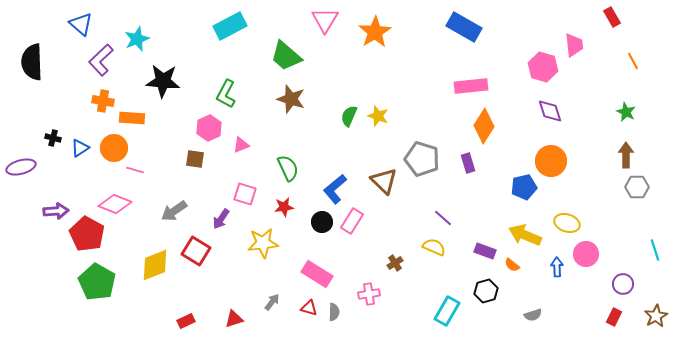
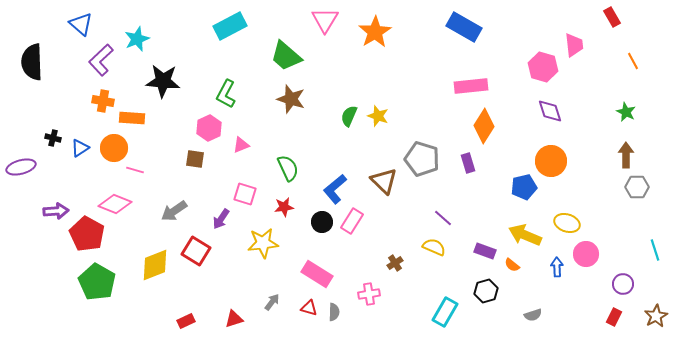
cyan rectangle at (447, 311): moved 2 px left, 1 px down
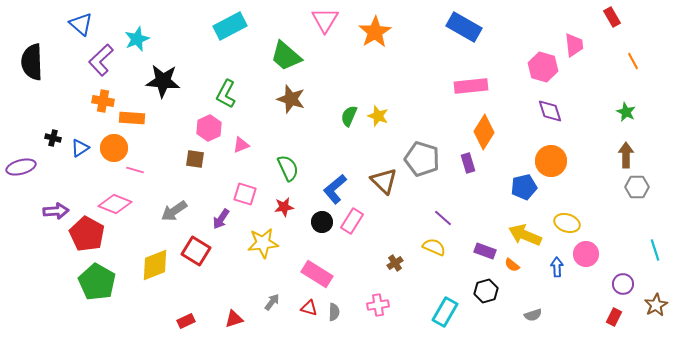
orange diamond at (484, 126): moved 6 px down
pink cross at (369, 294): moved 9 px right, 11 px down
brown star at (656, 316): moved 11 px up
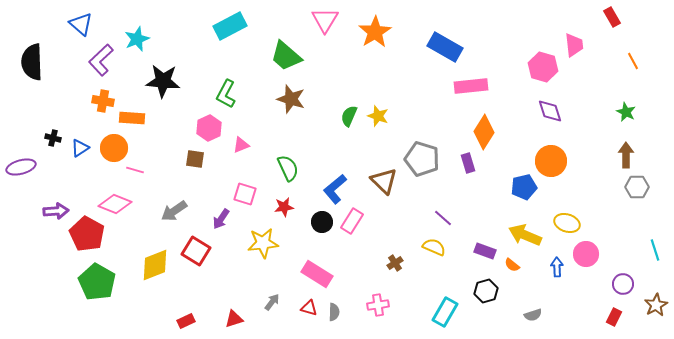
blue rectangle at (464, 27): moved 19 px left, 20 px down
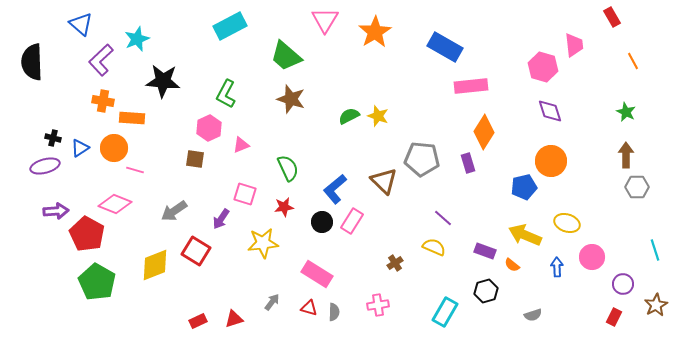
green semicircle at (349, 116): rotated 40 degrees clockwise
gray pentagon at (422, 159): rotated 12 degrees counterclockwise
purple ellipse at (21, 167): moved 24 px right, 1 px up
pink circle at (586, 254): moved 6 px right, 3 px down
red rectangle at (186, 321): moved 12 px right
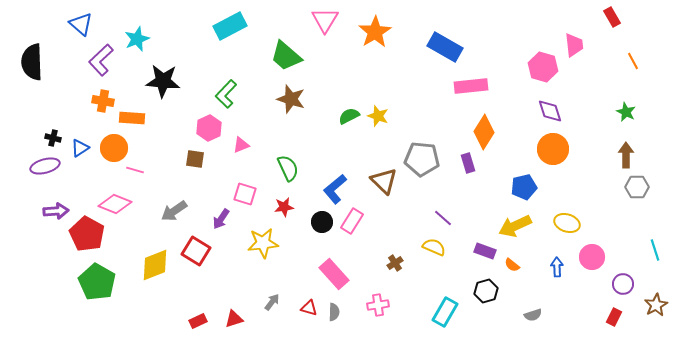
green L-shape at (226, 94): rotated 16 degrees clockwise
orange circle at (551, 161): moved 2 px right, 12 px up
yellow arrow at (525, 235): moved 10 px left, 9 px up; rotated 48 degrees counterclockwise
pink rectangle at (317, 274): moved 17 px right; rotated 16 degrees clockwise
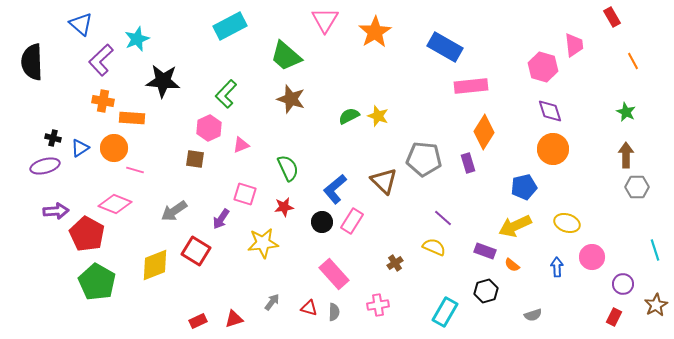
gray pentagon at (422, 159): moved 2 px right
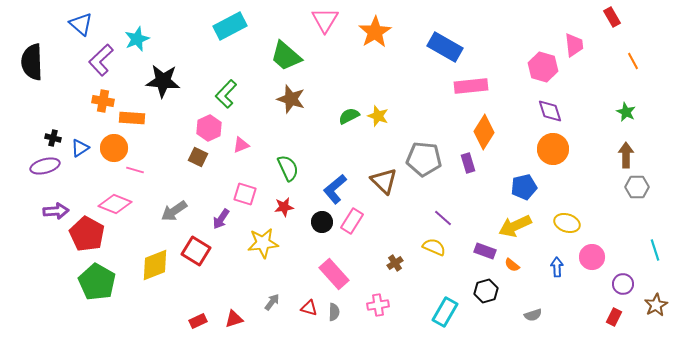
brown square at (195, 159): moved 3 px right, 2 px up; rotated 18 degrees clockwise
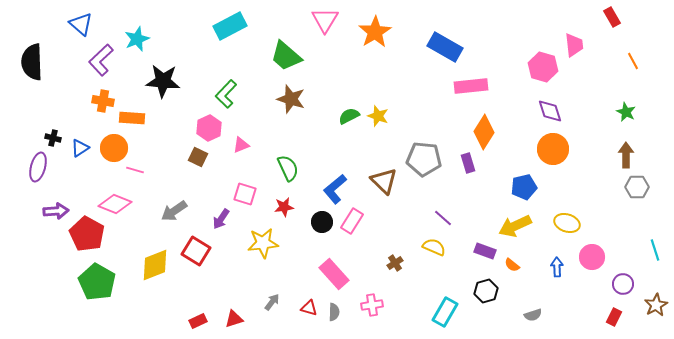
purple ellipse at (45, 166): moved 7 px left, 1 px down; rotated 60 degrees counterclockwise
pink cross at (378, 305): moved 6 px left
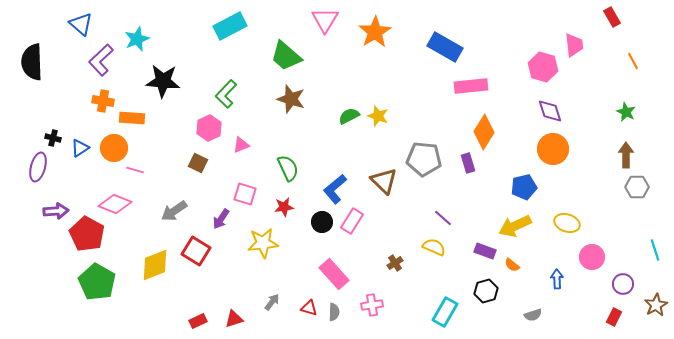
brown square at (198, 157): moved 6 px down
blue arrow at (557, 267): moved 12 px down
